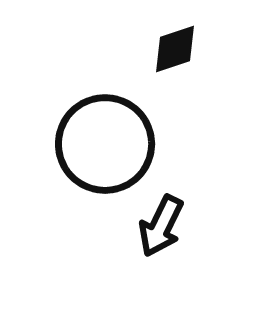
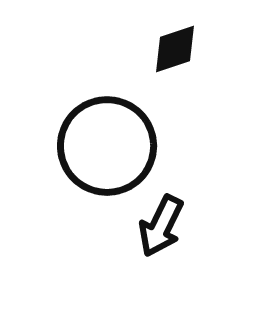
black circle: moved 2 px right, 2 px down
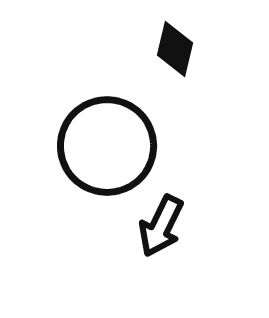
black diamond: rotated 58 degrees counterclockwise
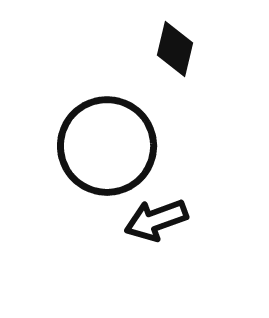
black arrow: moved 5 px left, 6 px up; rotated 44 degrees clockwise
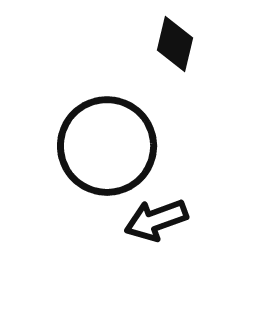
black diamond: moved 5 px up
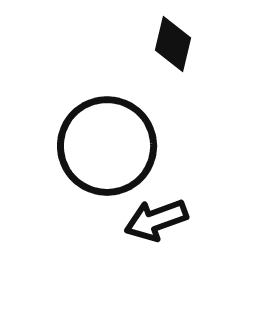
black diamond: moved 2 px left
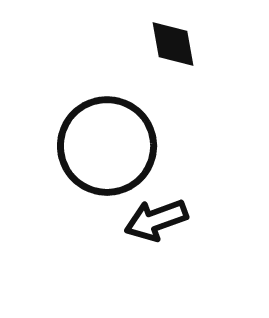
black diamond: rotated 24 degrees counterclockwise
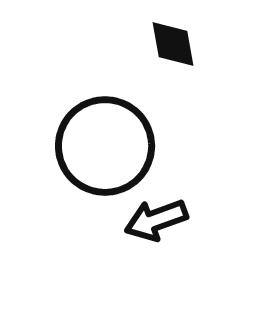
black circle: moved 2 px left
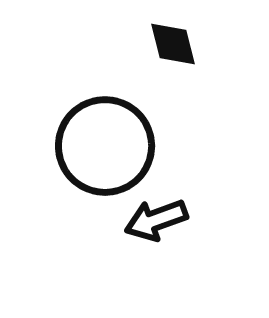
black diamond: rotated 4 degrees counterclockwise
